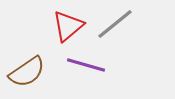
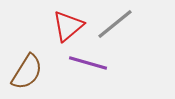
purple line: moved 2 px right, 2 px up
brown semicircle: rotated 24 degrees counterclockwise
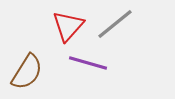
red triangle: rotated 8 degrees counterclockwise
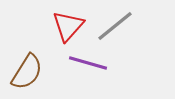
gray line: moved 2 px down
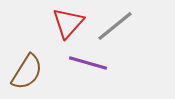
red triangle: moved 3 px up
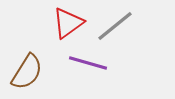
red triangle: rotated 12 degrees clockwise
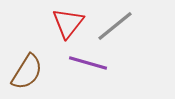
red triangle: rotated 16 degrees counterclockwise
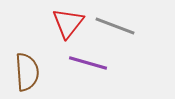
gray line: rotated 60 degrees clockwise
brown semicircle: rotated 36 degrees counterclockwise
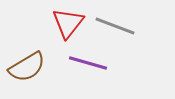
brown semicircle: moved 5 px up; rotated 63 degrees clockwise
